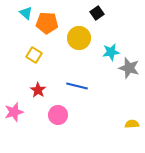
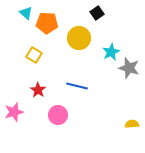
cyan star: rotated 18 degrees counterclockwise
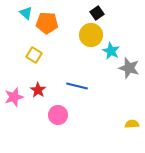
yellow circle: moved 12 px right, 3 px up
cyan star: moved 1 px up; rotated 18 degrees counterclockwise
pink star: moved 15 px up
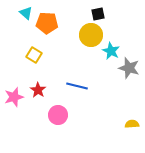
black square: moved 1 px right, 1 px down; rotated 24 degrees clockwise
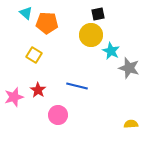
yellow semicircle: moved 1 px left
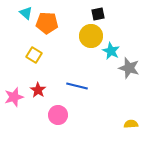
yellow circle: moved 1 px down
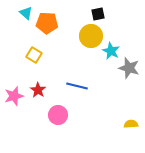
pink star: moved 1 px up
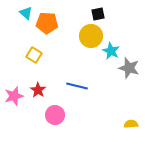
pink circle: moved 3 px left
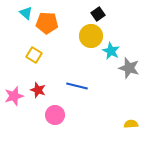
black square: rotated 24 degrees counterclockwise
red star: rotated 14 degrees counterclockwise
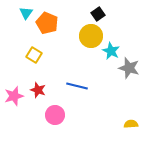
cyan triangle: rotated 24 degrees clockwise
orange pentagon: rotated 20 degrees clockwise
